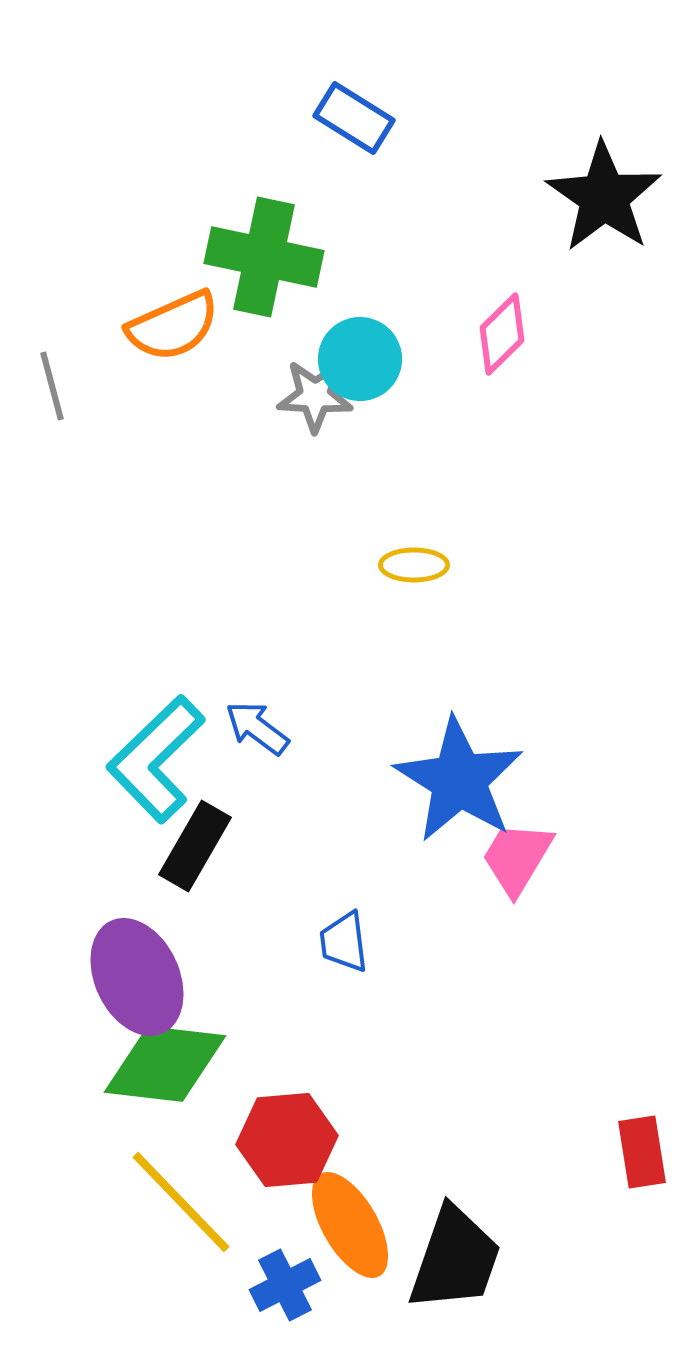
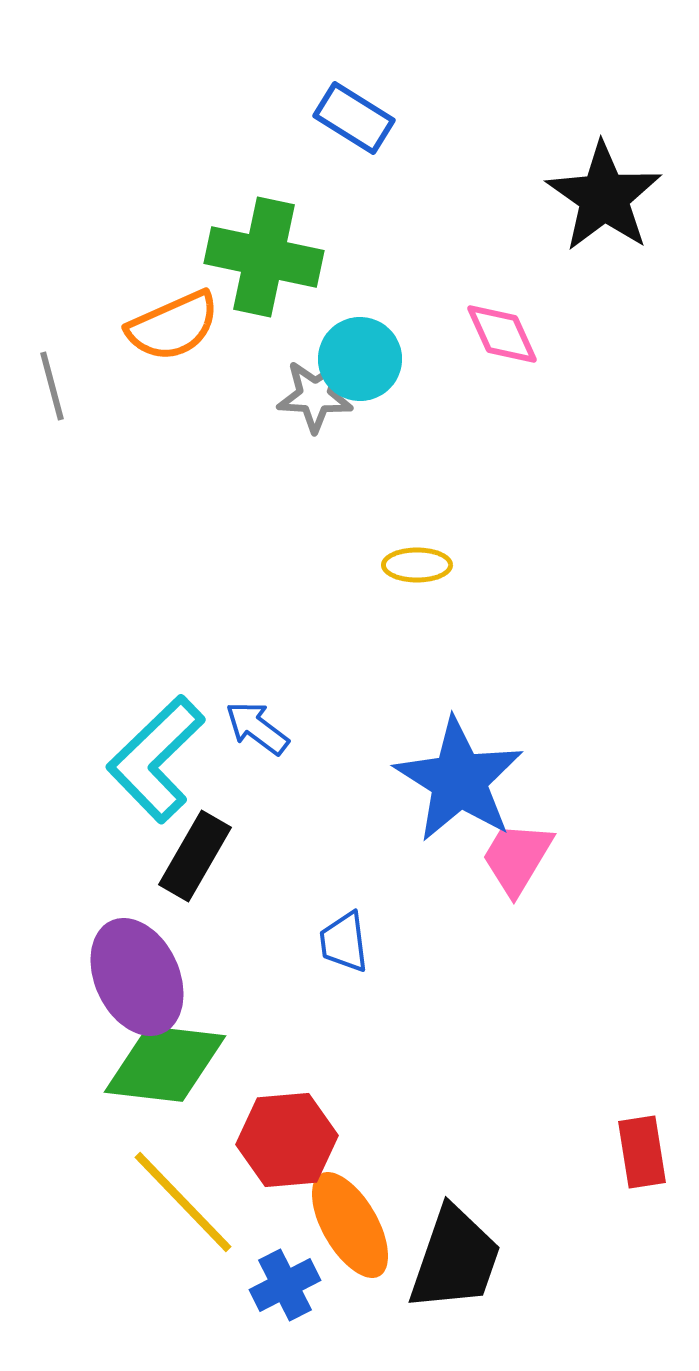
pink diamond: rotated 70 degrees counterclockwise
yellow ellipse: moved 3 px right
black rectangle: moved 10 px down
yellow line: moved 2 px right
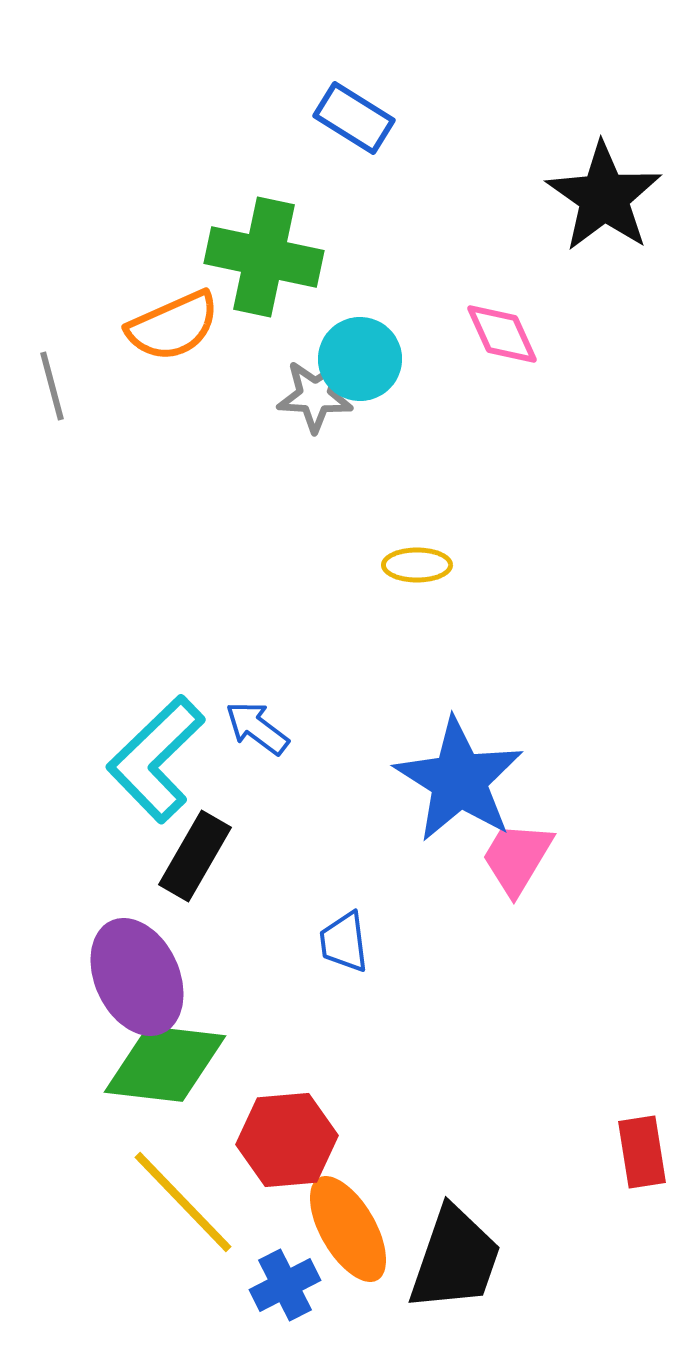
orange ellipse: moved 2 px left, 4 px down
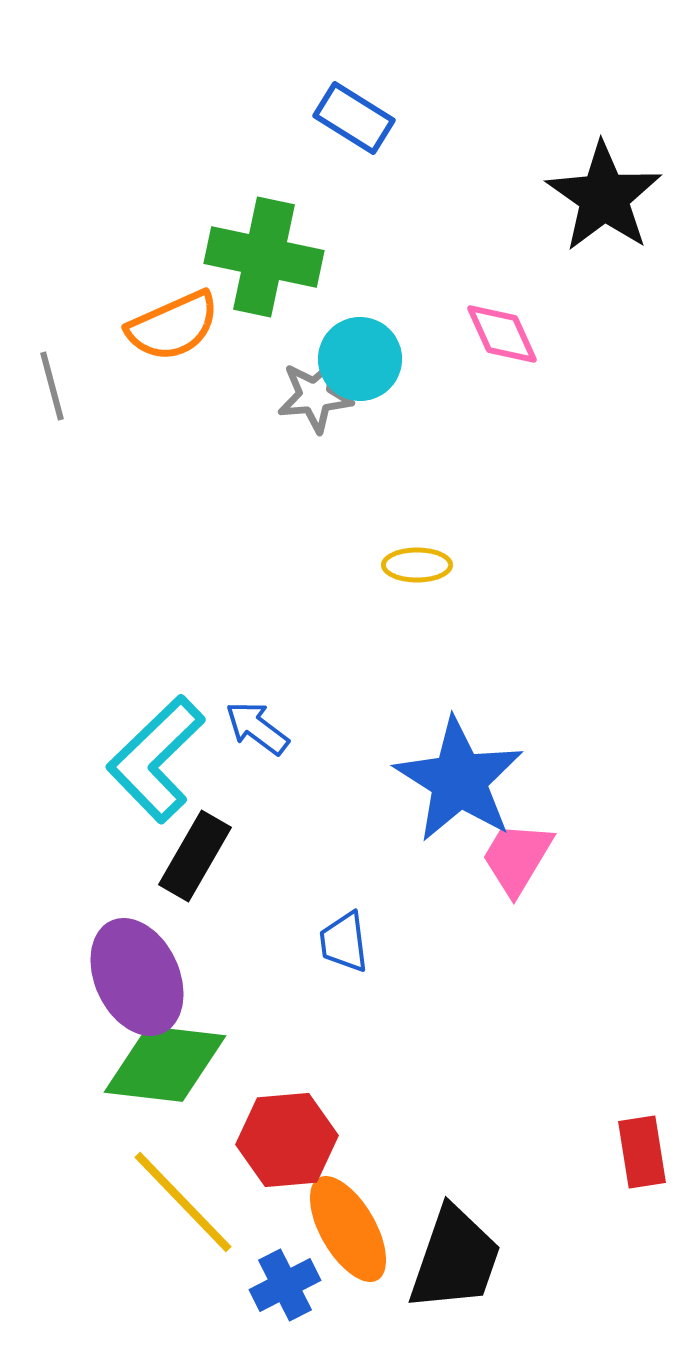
gray star: rotated 8 degrees counterclockwise
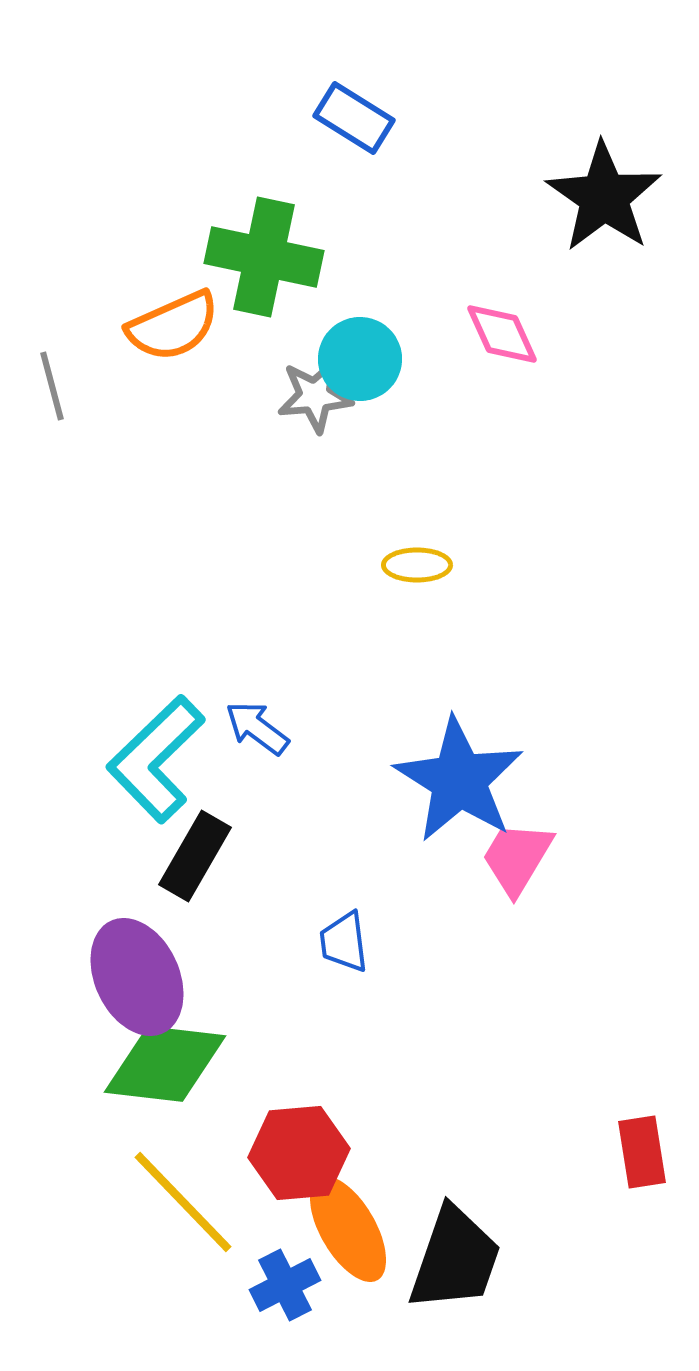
red hexagon: moved 12 px right, 13 px down
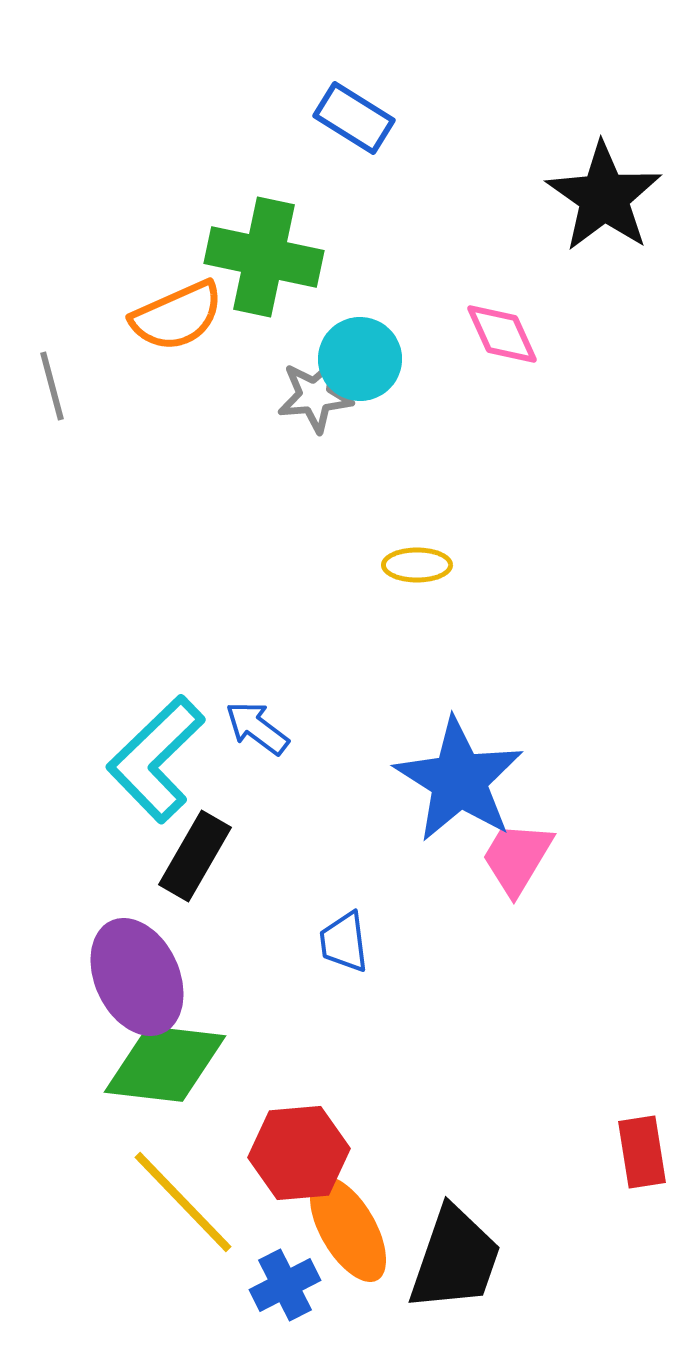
orange semicircle: moved 4 px right, 10 px up
